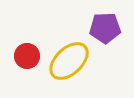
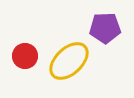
red circle: moved 2 px left
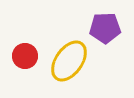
yellow ellipse: rotated 12 degrees counterclockwise
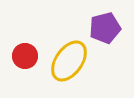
purple pentagon: rotated 12 degrees counterclockwise
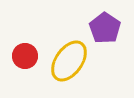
purple pentagon: rotated 24 degrees counterclockwise
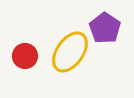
yellow ellipse: moved 1 px right, 9 px up
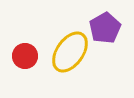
purple pentagon: rotated 8 degrees clockwise
